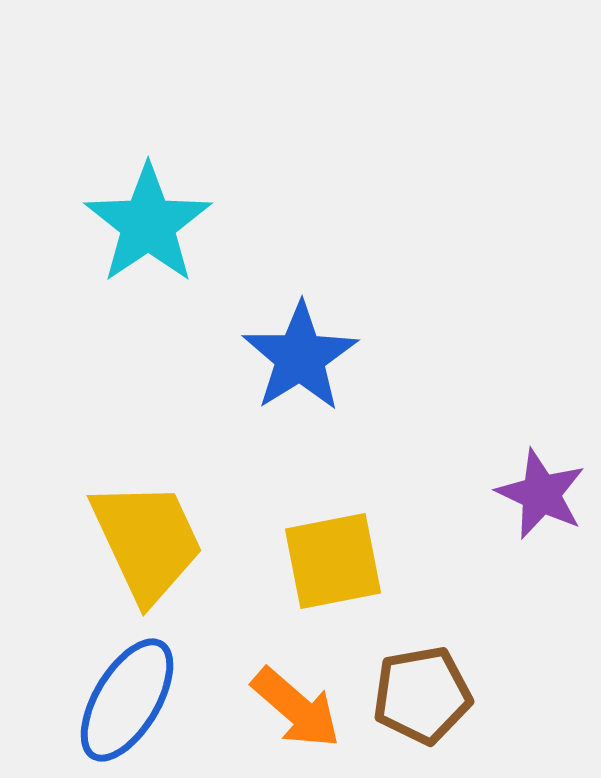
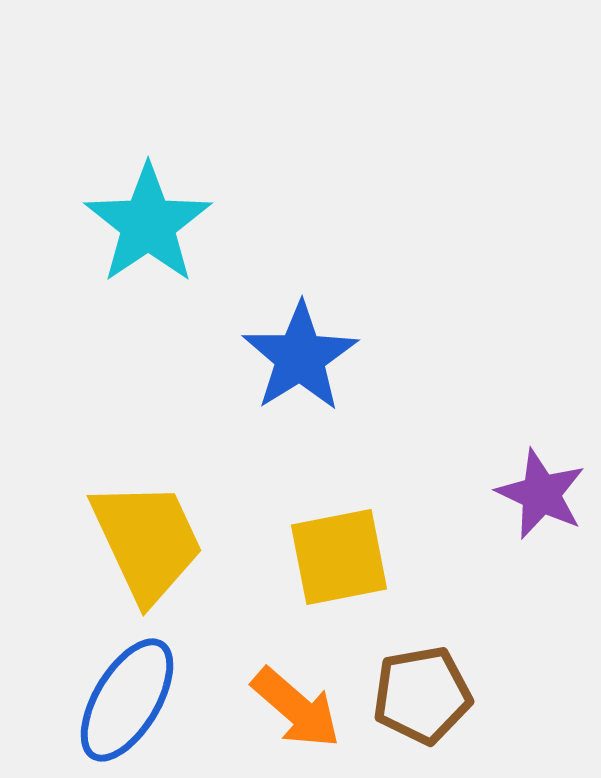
yellow square: moved 6 px right, 4 px up
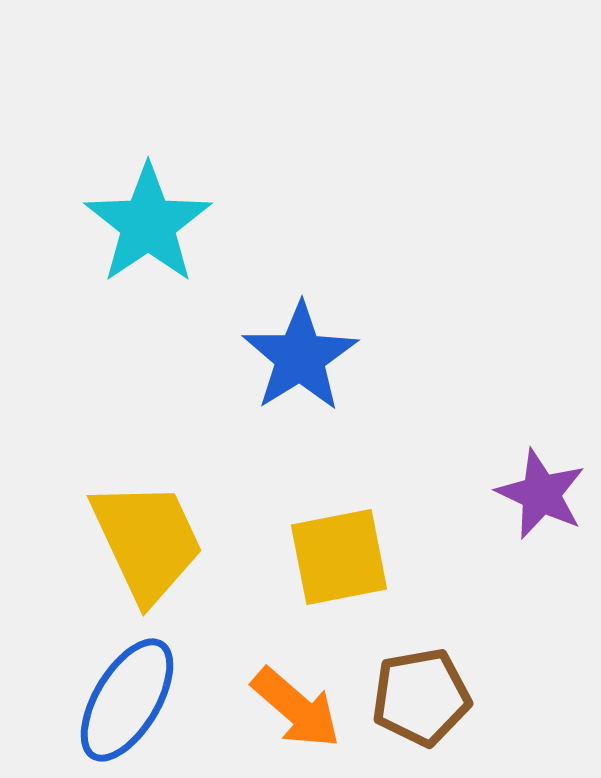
brown pentagon: moved 1 px left, 2 px down
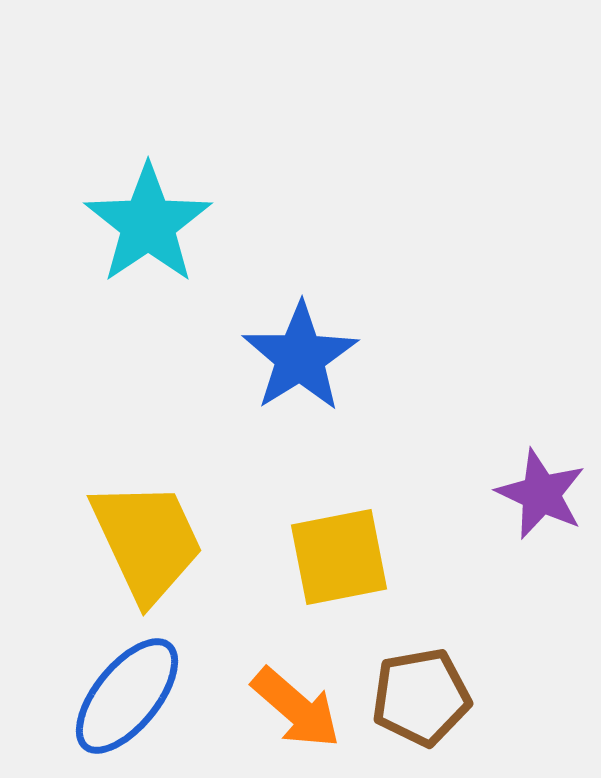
blue ellipse: moved 4 px up; rotated 8 degrees clockwise
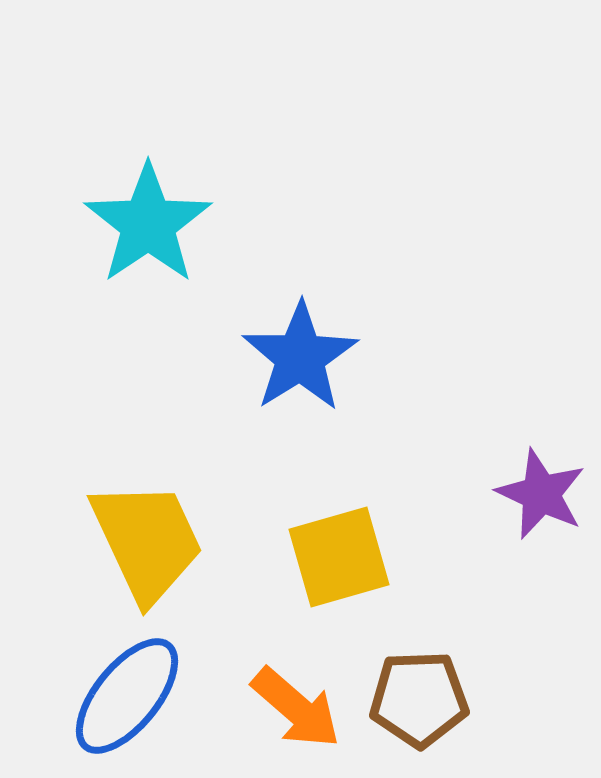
yellow square: rotated 5 degrees counterclockwise
brown pentagon: moved 2 px left, 2 px down; rotated 8 degrees clockwise
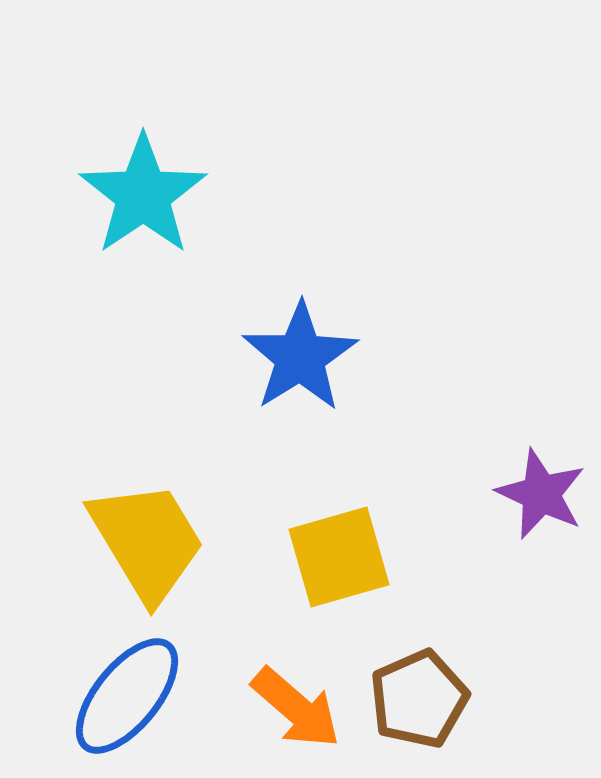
cyan star: moved 5 px left, 29 px up
yellow trapezoid: rotated 6 degrees counterclockwise
brown pentagon: rotated 22 degrees counterclockwise
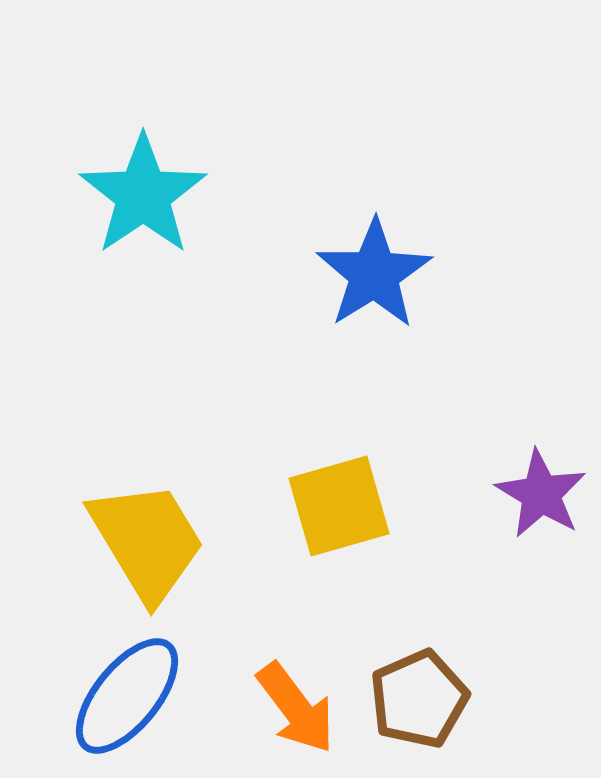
blue star: moved 74 px right, 83 px up
purple star: rotated 6 degrees clockwise
yellow square: moved 51 px up
orange arrow: rotated 12 degrees clockwise
